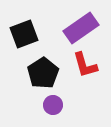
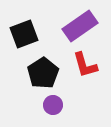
purple rectangle: moved 1 px left, 2 px up
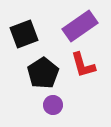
red L-shape: moved 2 px left
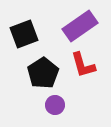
purple circle: moved 2 px right
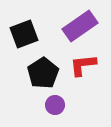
red L-shape: rotated 100 degrees clockwise
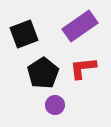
red L-shape: moved 3 px down
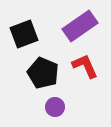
red L-shape: moved 2 px right, 2 px up; rotated 72 degrees clockwise
black pentagon: rotated 16 degrees counterclockwise
purple circle: moved 2 px down
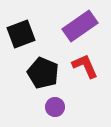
black square: moved 3 px left
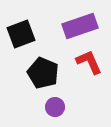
purple rectangle: rotated 16 degrees clockwise
red L-shape: moved 4 px right, 4 px up
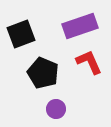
purple circle: moved 1 px right, 2 px down
